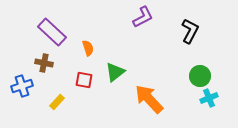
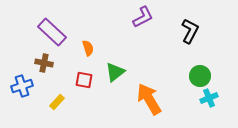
orange arrow: rotated 12 degrees clockwise
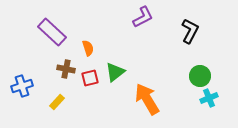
brown cross: moved 22 px right, 6 px down
red square: moved 6 px right, 2 px up; rotated 24 degrees counterclockwise
orange arrow: moved 2 px left
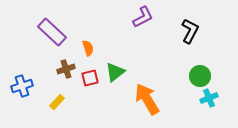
brown cross: rotated 30 degrees counterclockwise
